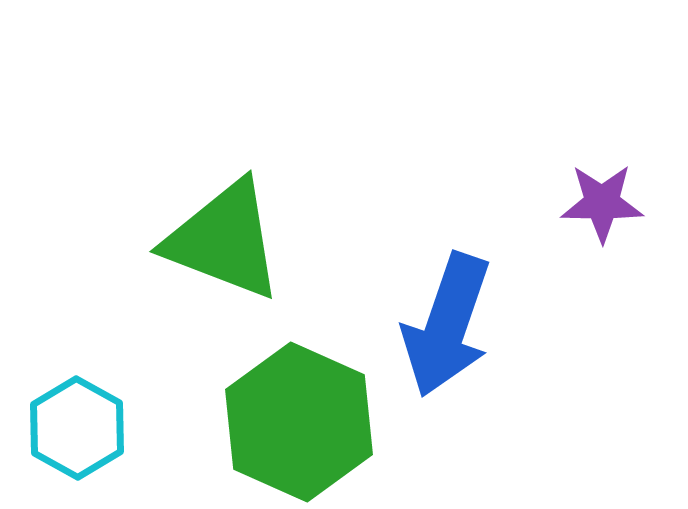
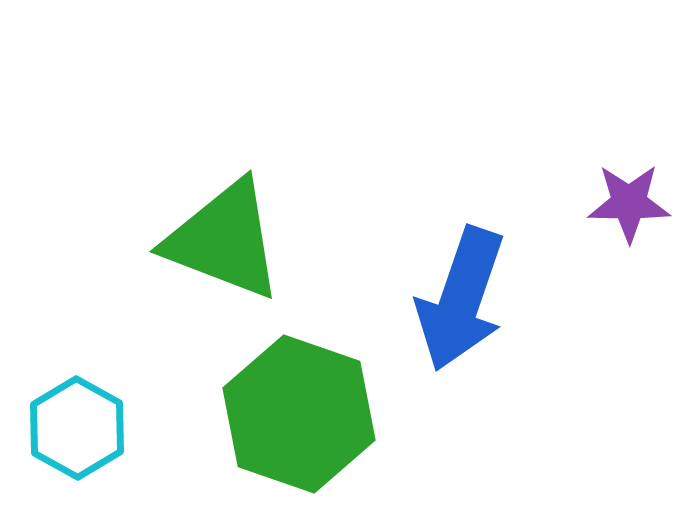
purple star: moved 27 px right
blue arrow: moved 14 px right, 26 px up
green hexagon: moved 8 px up; rotated 5 degrees counterclockwise
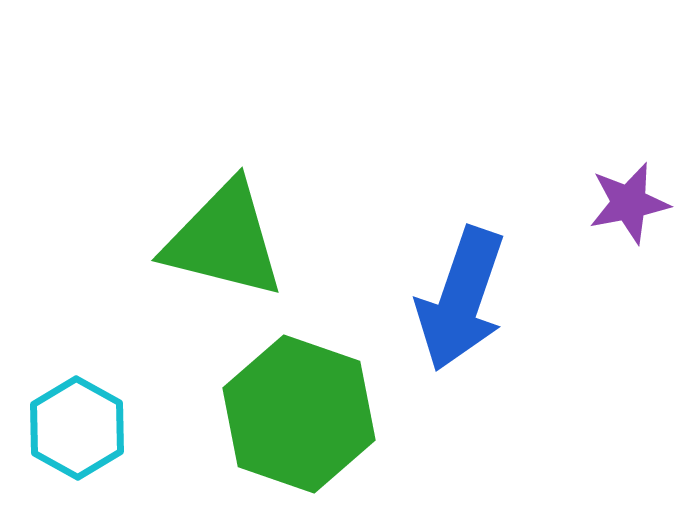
purple star: rotated 12 degrees counterclockwise
green triangle: rotated 7 degrees counterclockwise
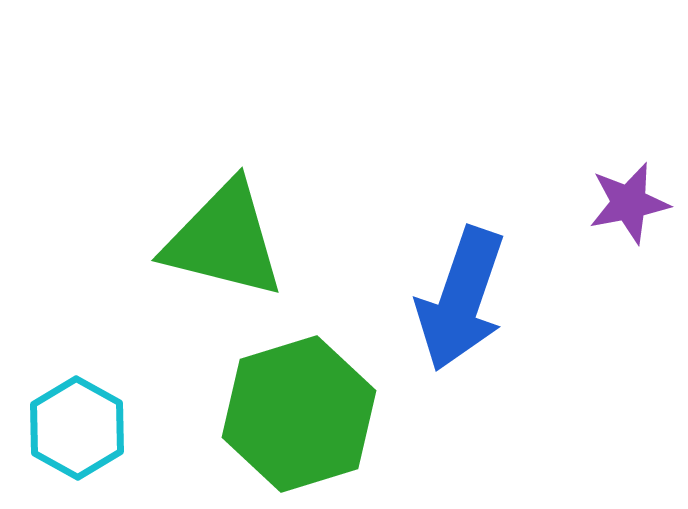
green hexagon: rotated 24 degrees clockwise
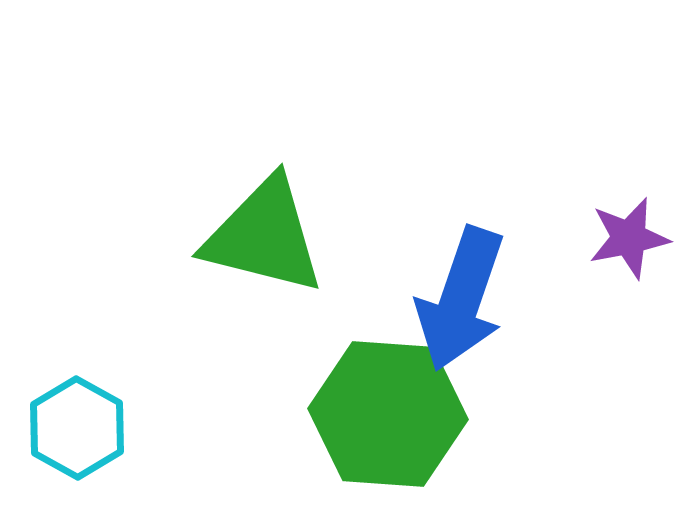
purple star: moved 35 px down
green triangle: moved 40 px right, 4 px up
green hexagon: moved 89 px right; rotated 21 degrees clockwise
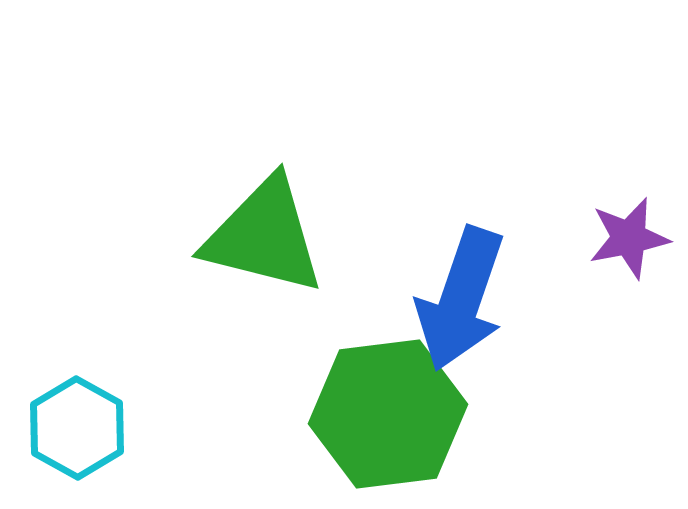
green hexagon: rotated 11 degrees counterclockwise
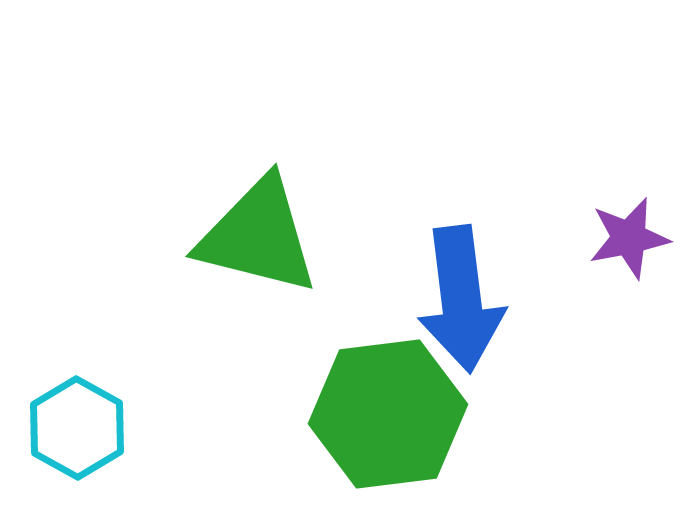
green triangle: moved 6 px left
blue arrow: rotated 26 degrees counterclockwise
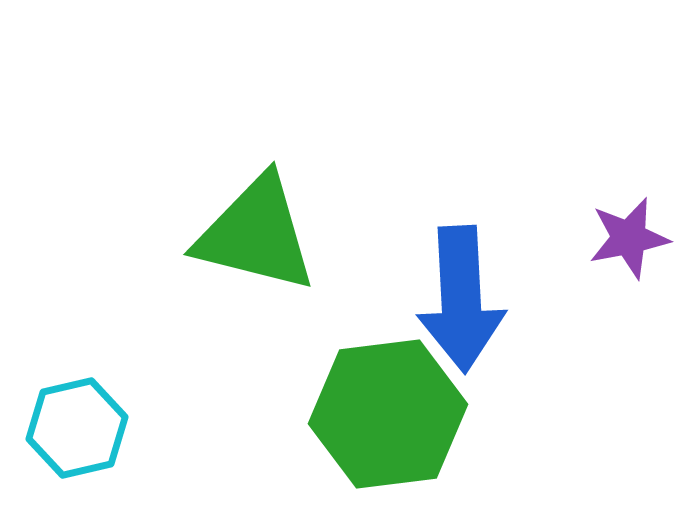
green triangle: moved 2 px left, 2 px up
blue arrow: rotated 4 degrees clockwise
cyan hexagon: rotated 18 degrees clockwise
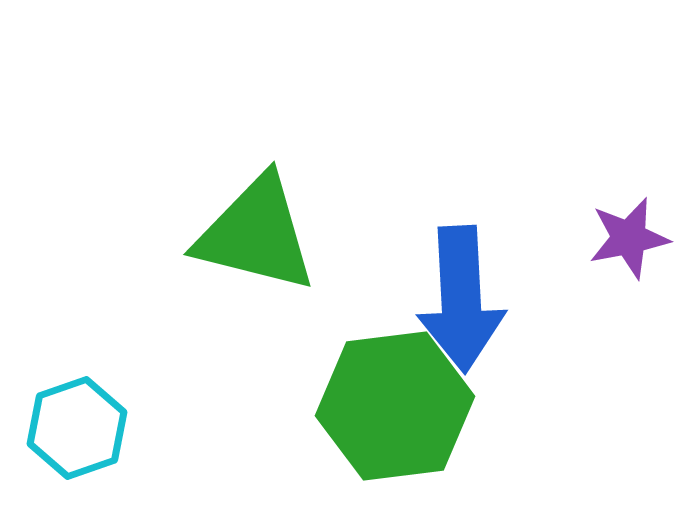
green hexagon: moved 7 px right, 8 px up
cyan hexagon: rotated 6 degrees counterclockwise
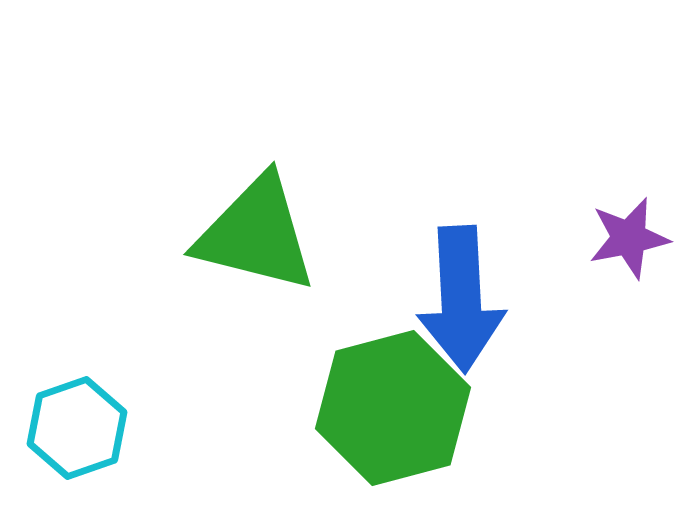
green hexagon: moved 2 px left, 2 px down; rotated 8 degrees counterclockwise
